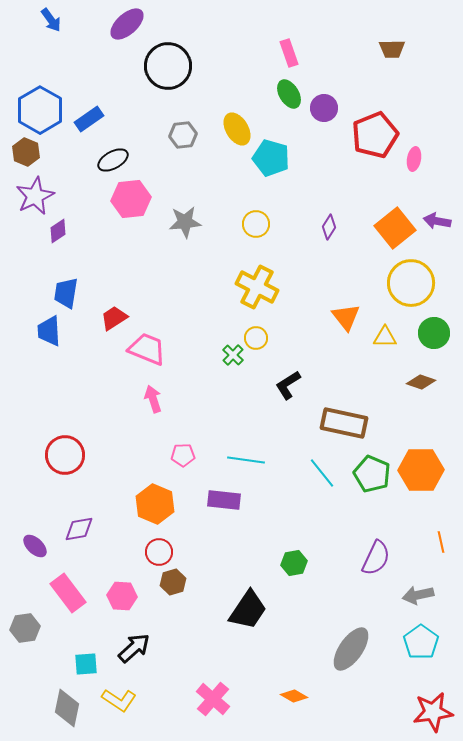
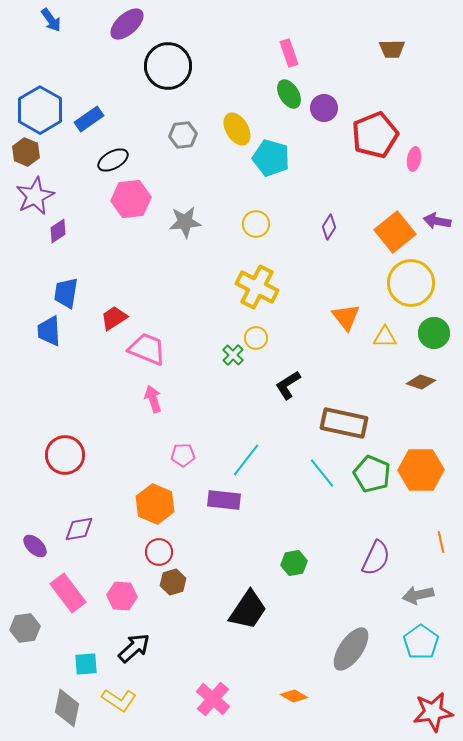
orange square at (395, 228): moved 4 px down
cyan line at (246, 460): rotated 60 degrees counterclockwise
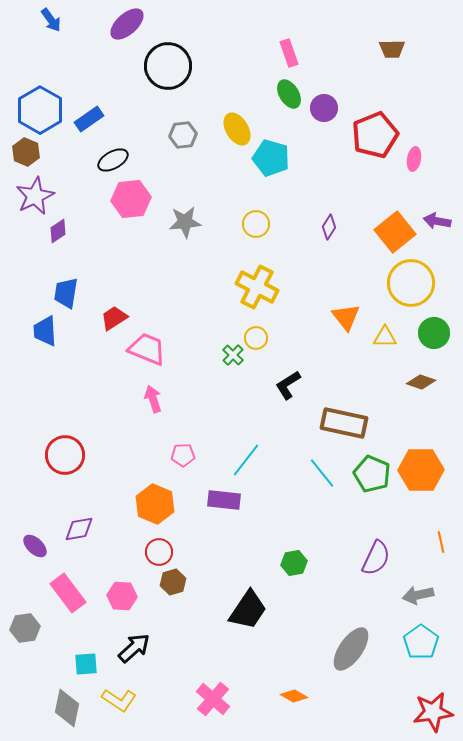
blue trapezoid at (49, 331): moved 4 px left
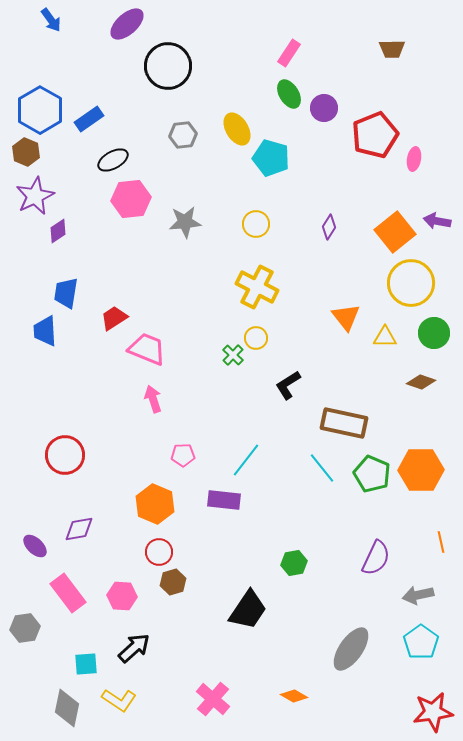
pink rectangle at (289, 53): rotated 52 degrees clockwise
cyan line at (322, 473): moved 5 px up
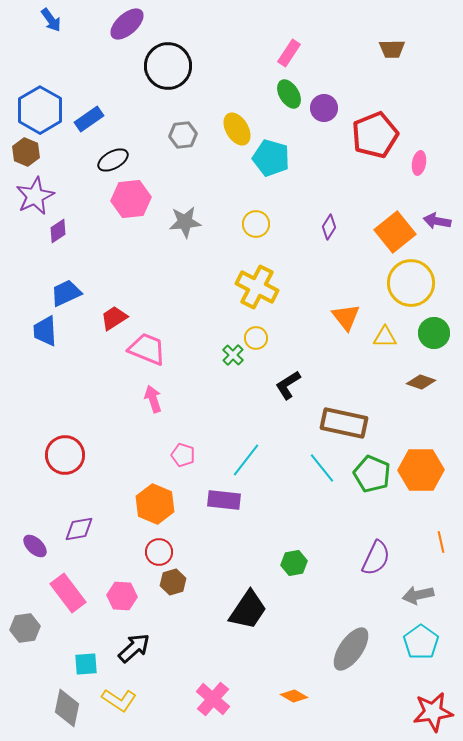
pink ellipse at (414, 159): moved 5 px right, 4 px down
blue trapezoid at (66, 293): rotated 56 degrees clockwise
pink pentagon at (183, 455): rotated 20 degrees clockwise
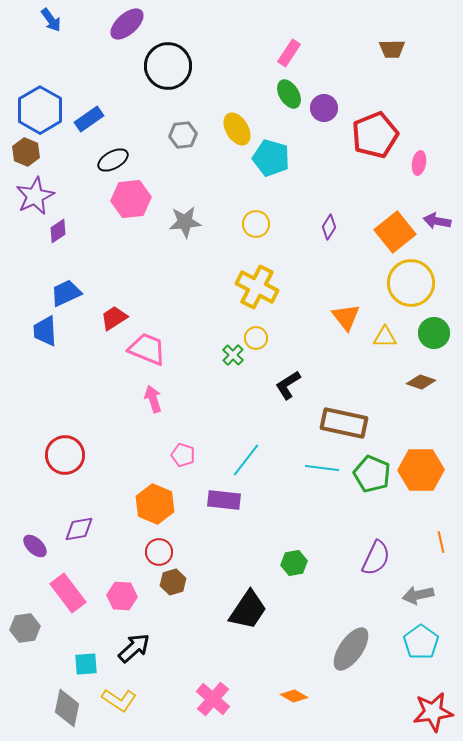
cyan line at (322, 468): rotated 44 degrees counterclockwise
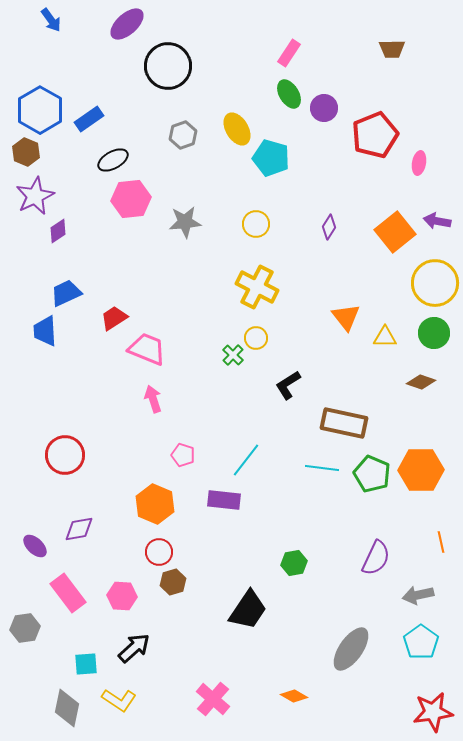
gray hexagon at (183, 135): rotated 12 degrees counterclockwise
yellow circle at (411, 283): moved 24 px right
